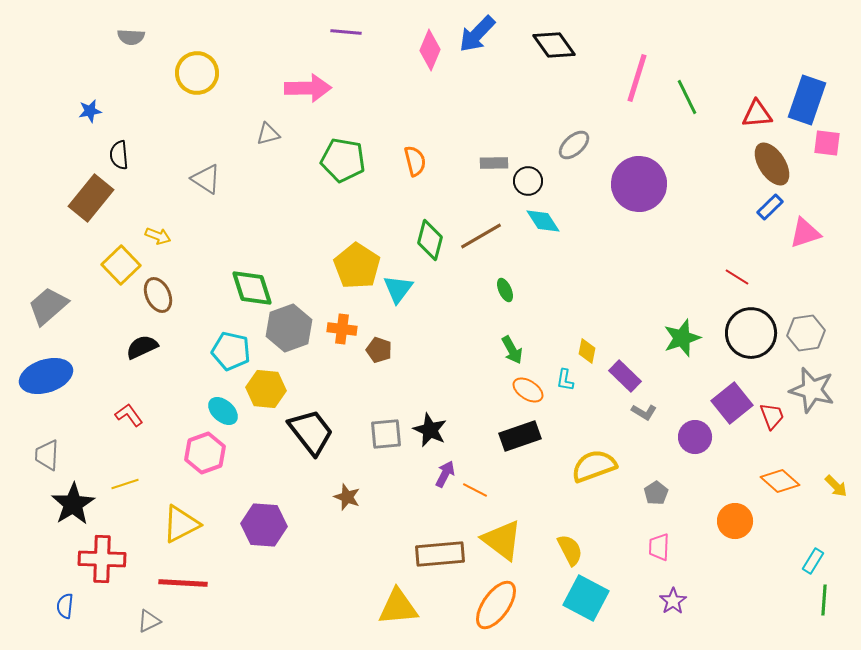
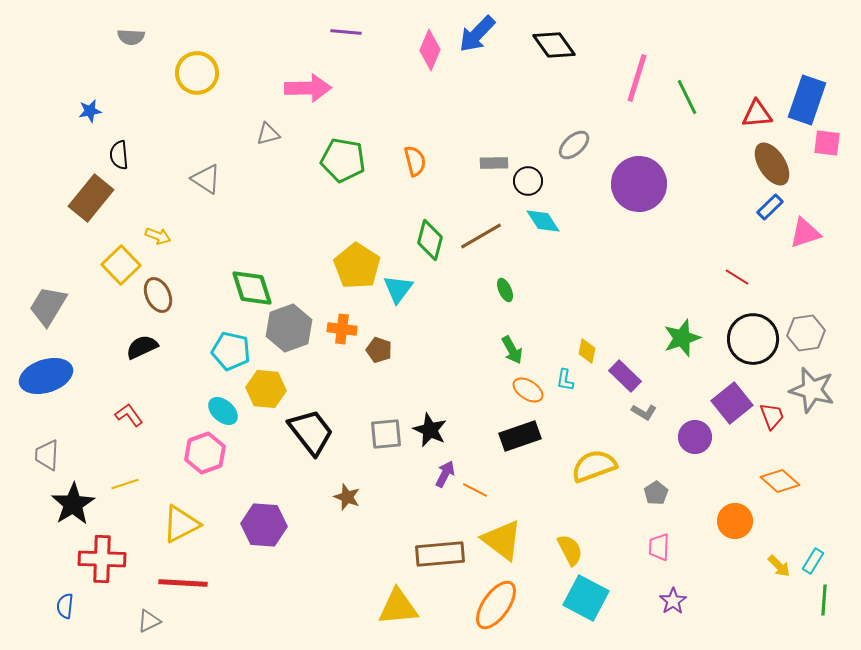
gray trapezoid at (48, 306): rotated 18 degrees counterclockwise
black circle at (751, 333): moved 2 px right, 6 px down
yellow arrow at (836, 486): moved 57 px left, 80 px down
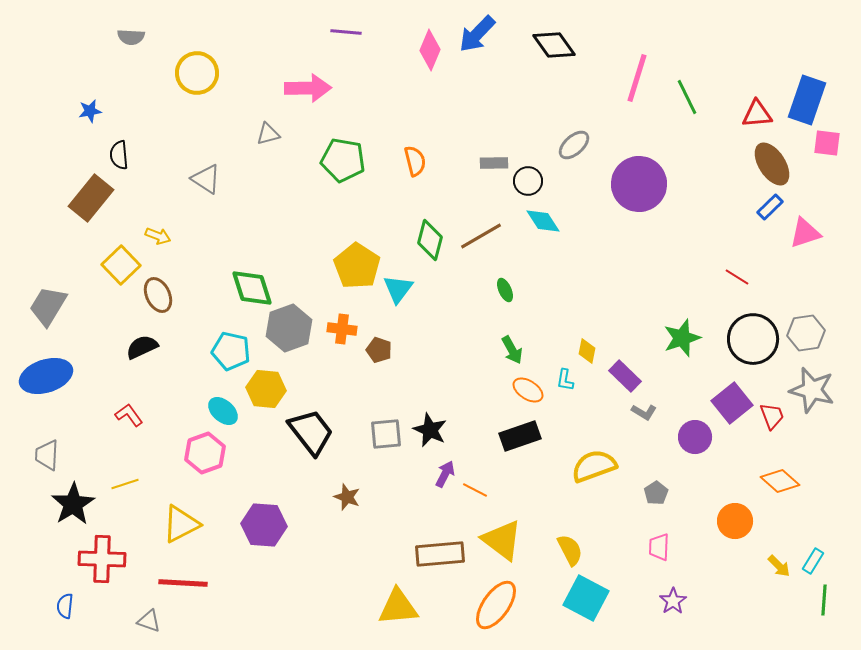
gray triangle at (149, 621): rotated 45 degrees clockwise
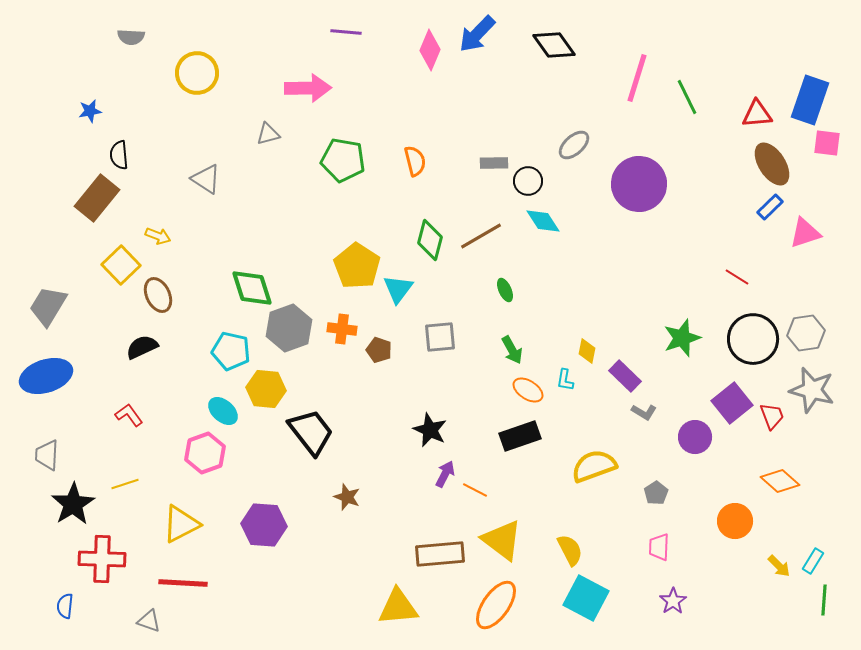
blue rectangle at (807, 100): moved 3 px right
brown rectangle at (91, 198): moved 6 px right
gray square at (386, 434): moved 54 px right, 97 px up
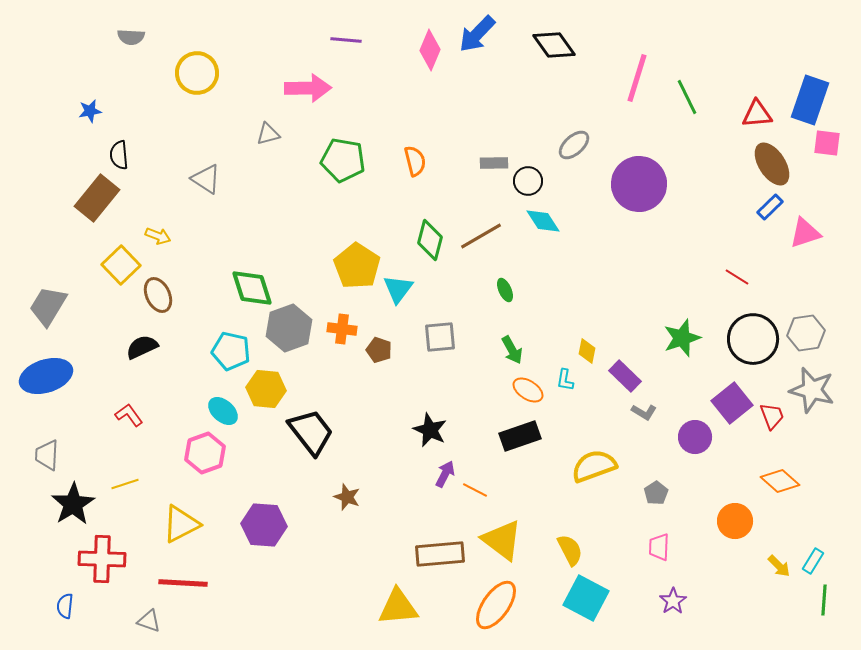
purple line at (346, 32): moved 8 px down
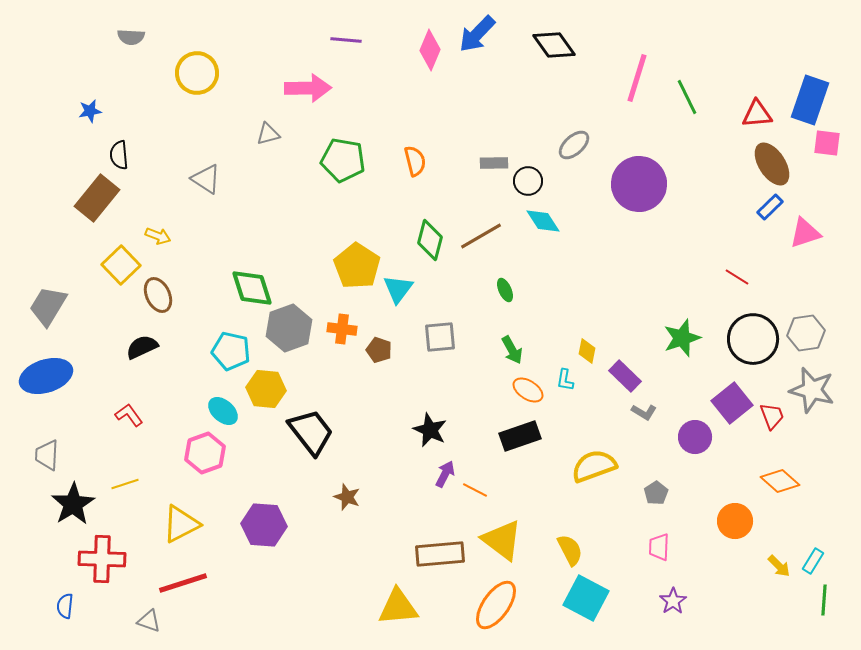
red line at (183, 583): rotated 21 degrees counterclockwise
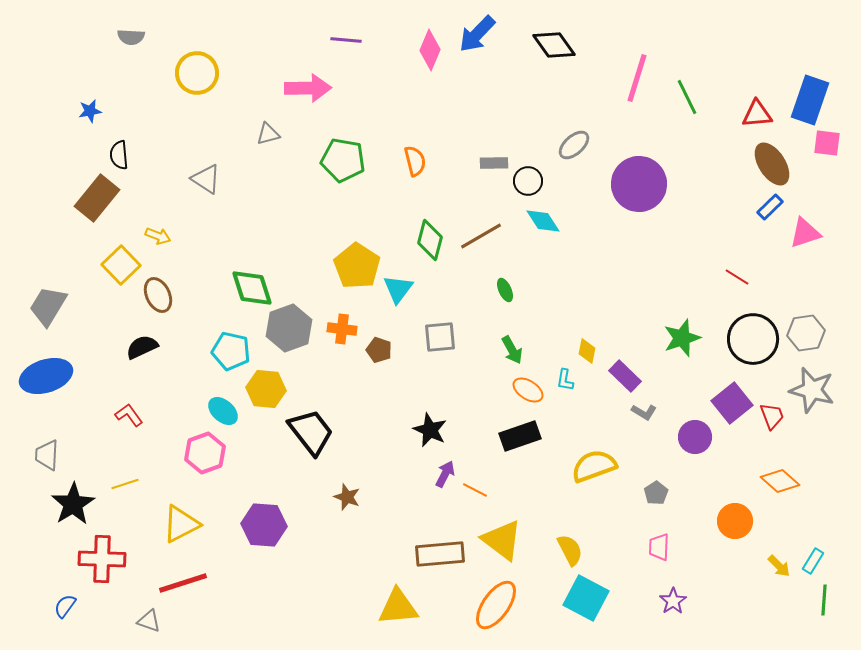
blue semicircle at (65, 606): rotated 30 degrees clockwise
